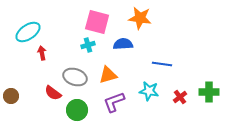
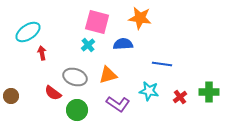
cyan cross: rotated 24 degrees counterclockwise
purple L-shape: moved 4 px right, 2 px down; rotated 125 degrees counterclockwise
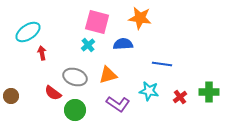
green circle: moved 2 px left
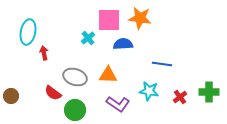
pink square: moved 12 px right, 2 px up; rotated 15 degrees counterclockwise
cyan ellipse: rotated 45 degrees counterclockwise
cyan cross: moved 7 px up
red arrow: moved 2 px right
orange triangle: rotated 18 degrees clockwise
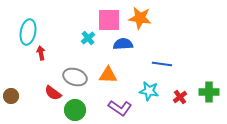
red arrow: moved 3 px left
purple L-shape: moved 2 px right, 4 px down
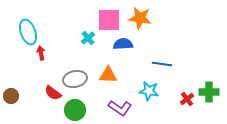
cyan ellipse: rotated 30 degrees counterclockwise
gray ellipse: moved 2 px down; rotated 30 degrees counterclockwise
red cross: moved 7 px right, 2 px down
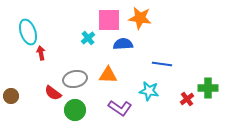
green cross: moved 1 px left, 4 px up
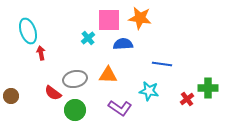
cyan ellipse: moved 1 px up
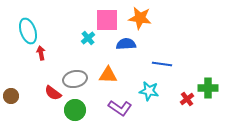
pink square: moved 2 px left
blue semicircle: moved 3 px right
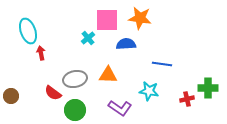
red cross: rotated 24 degrees clockwise
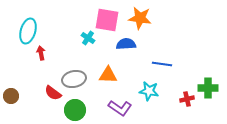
pink square: rotated 10 degrees clockwise
cyan ellipse: rotated 35 degrees clockwise
cyan cross: rotated 16 degrees counterclockwise
gray ellipse: moved 1 px left
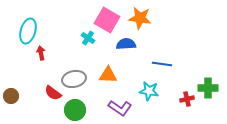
pink square: rotated 20 degrees clockwise
